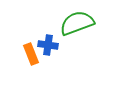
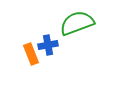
blue cross: rotated 18 degrees counterclockwise
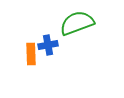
orange rectangle: rotated 20 degrees clockwise
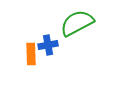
green semicircle: rotated 8 degrees counterclockwise
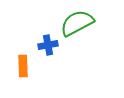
orange rectangle: moved 8 px left, 12 px down
